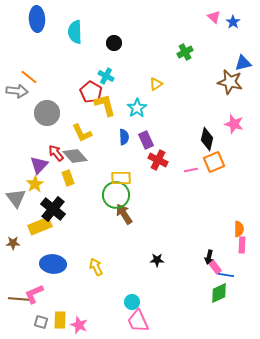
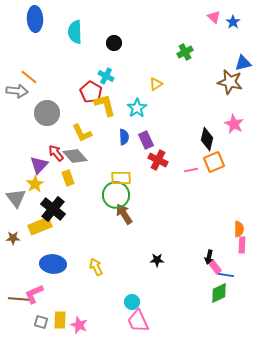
blue ellipse at (37, 19): moved 2 px left
pink star at (234, 124): rotated 12 degrees clockwise
brown star at (13, 243): moved 5 px up
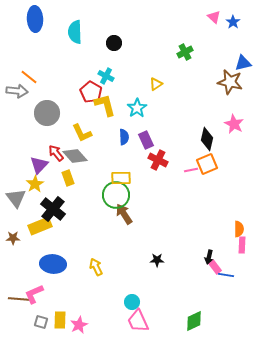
orange square at (214, 162): moved 7 px left, 2 px down
green diamond at (219, 293): moved 25 px left, 28 px down
pink star at (79, 325): rotated 24 degrees clockwise
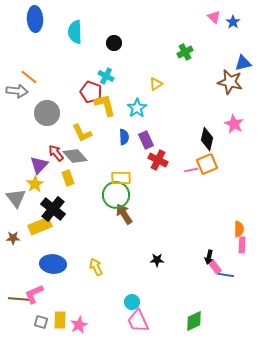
red pentagon at (91, 92): rotated 10 degrees counterclockwise
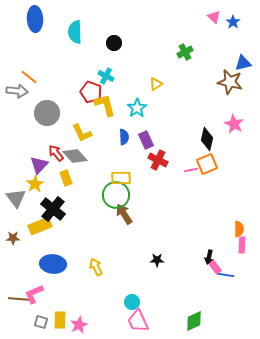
yellow rectangle at (68, 178): moved 2 px left
